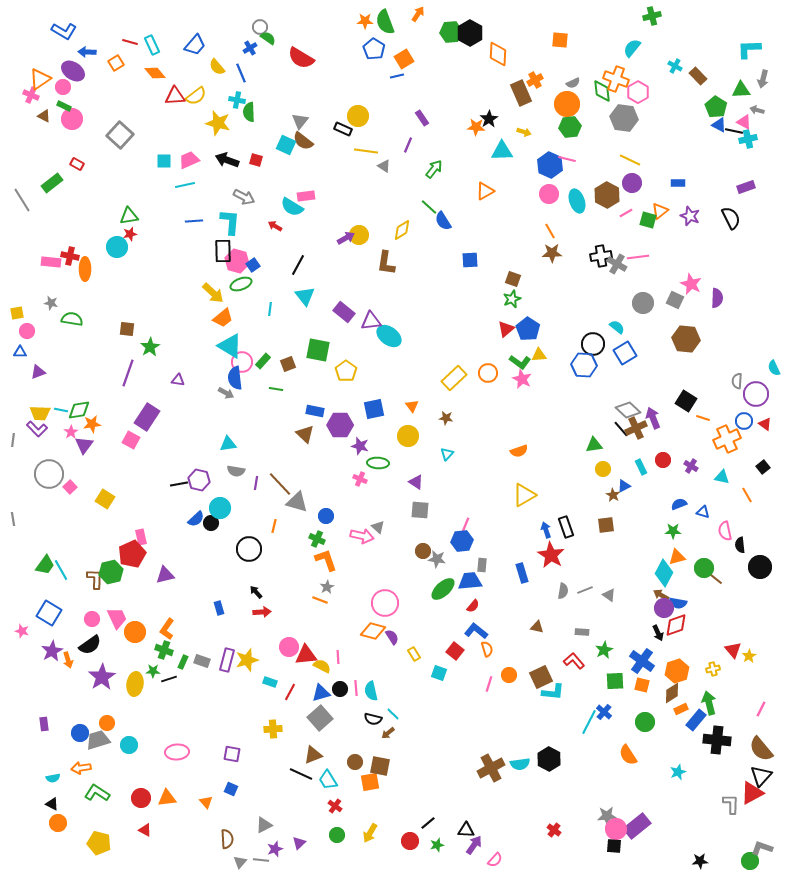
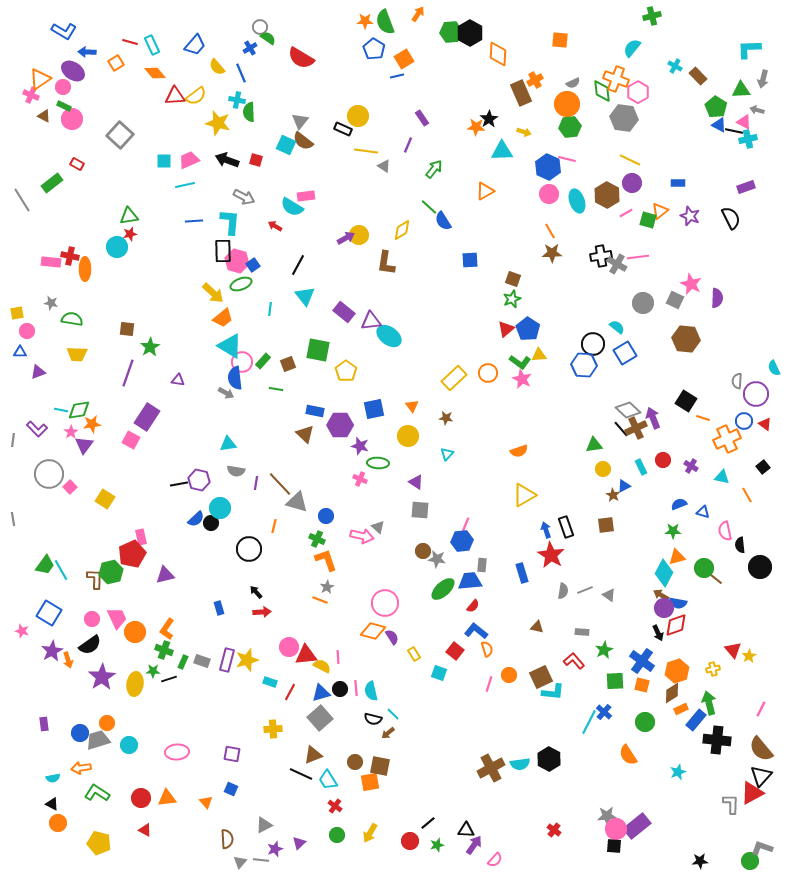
blue hexagon at (550, 165): moved 2 px left, 2 px down
yellow trapezoid at (40, 413): moved 37 px right, 59 px up
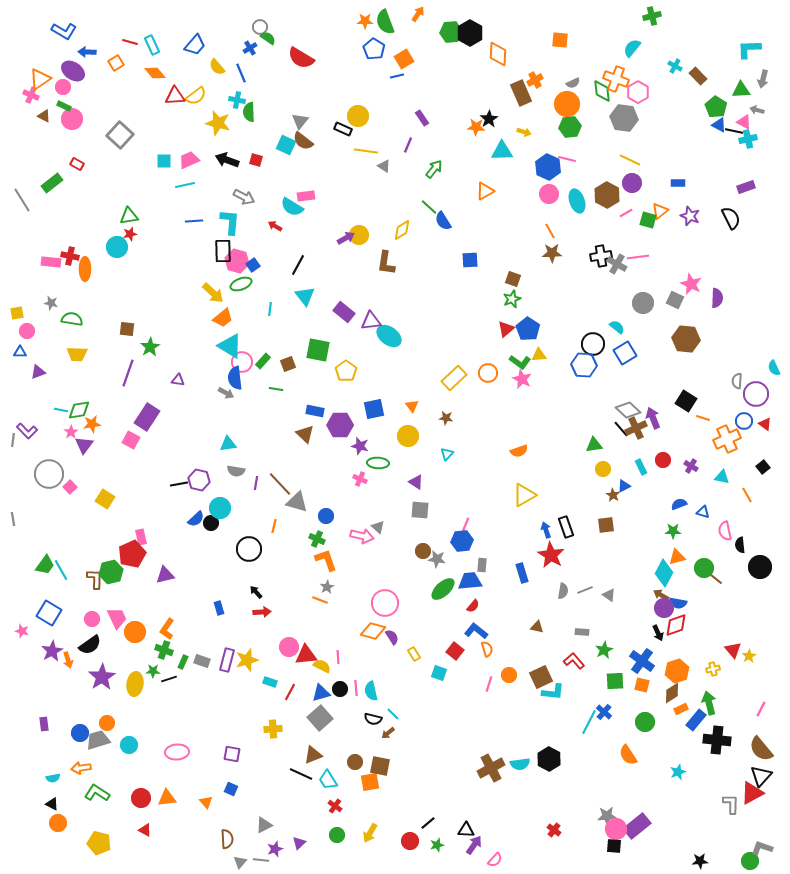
purple L-shape at (37, 429): moved 10 px left, 2 px down
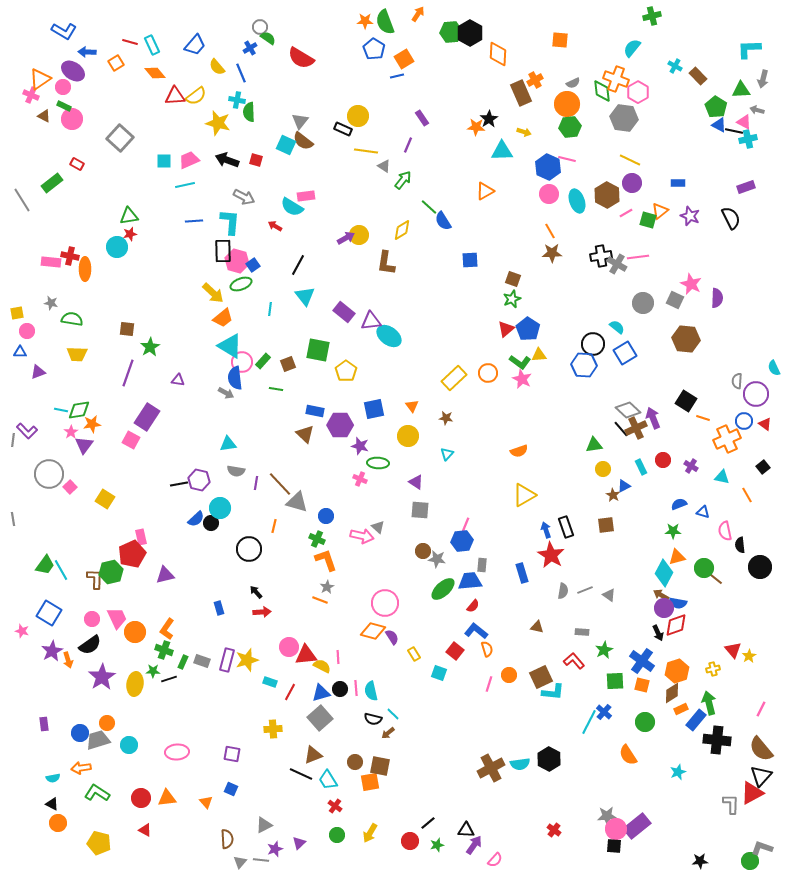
gray square at (120, 135): moved 3 px down
green arrow at (434, 169): moved 31 px left, 11 px down
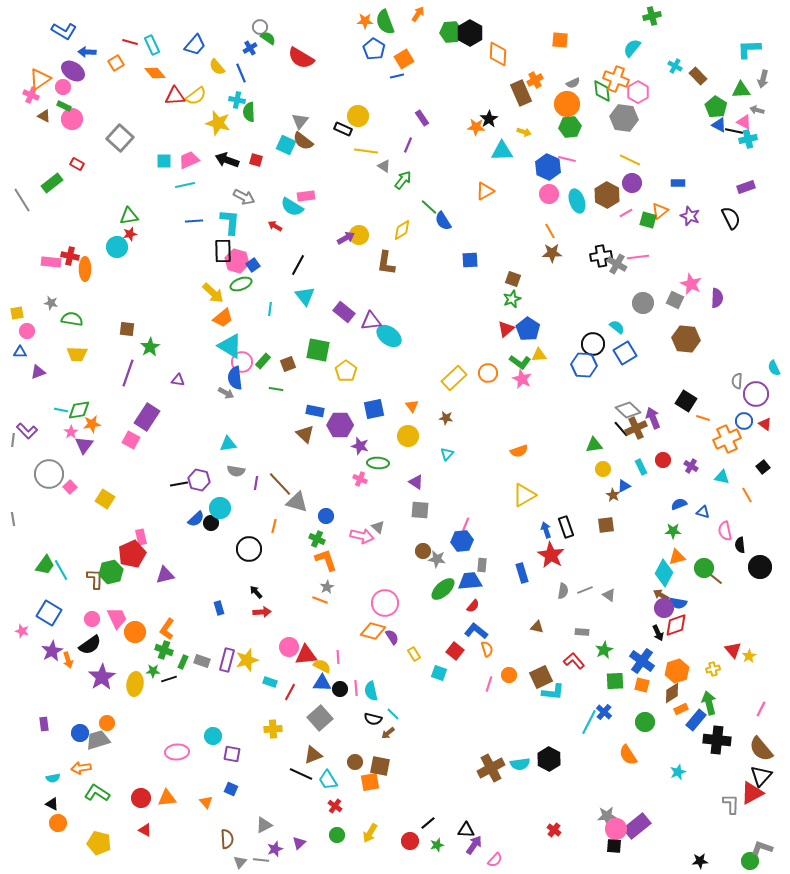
blue triangle at (321, 693): moved 1 px right, 10 px up; rotated 18 degrees clockwise
cyan circle at (129, 745): moved 84 px right, 9 px up
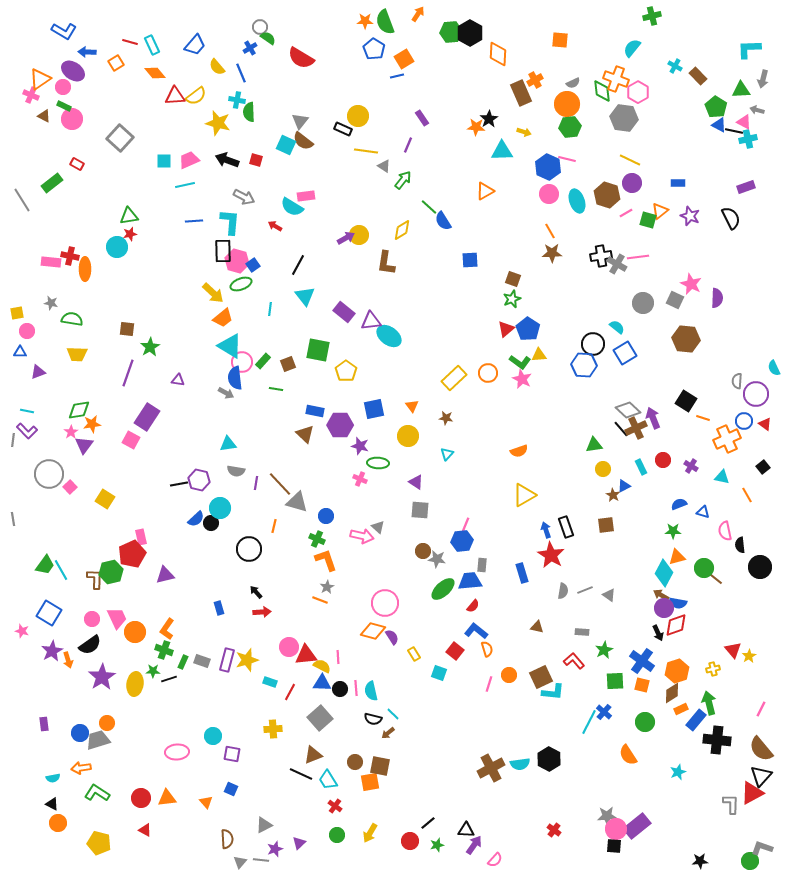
brown hexagon at (607, 195): rotated 10 degrees counterclockwise
cyan line at (61, 410): moved 34 px left, 1 px down
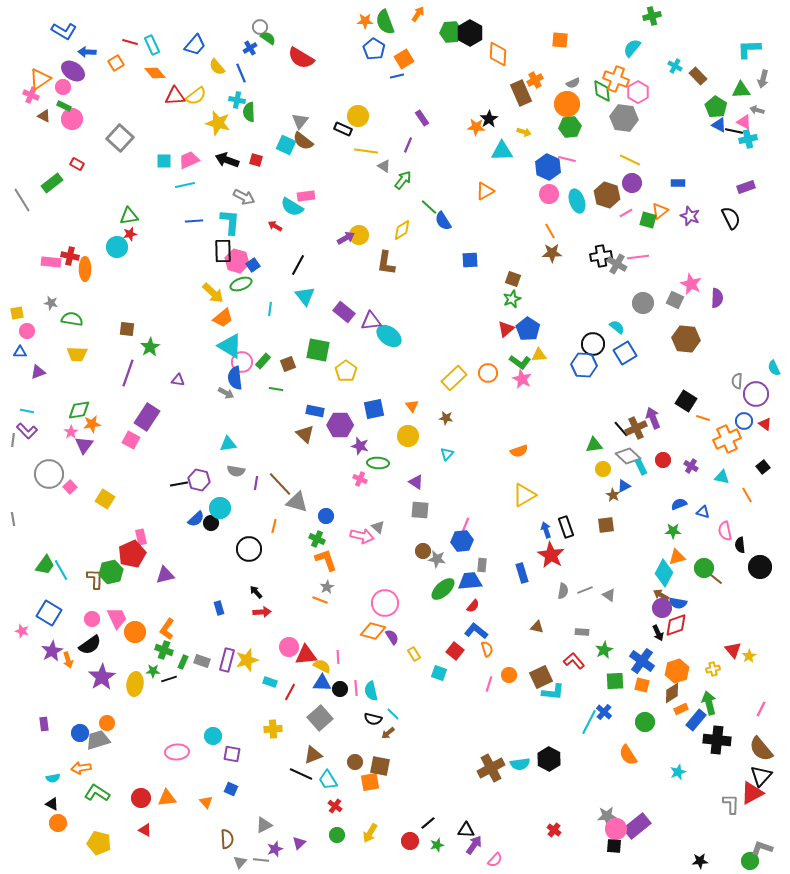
gray diamond at (628, 410): moved 46 px down
purple circle at (664, 608): moved 2 px left
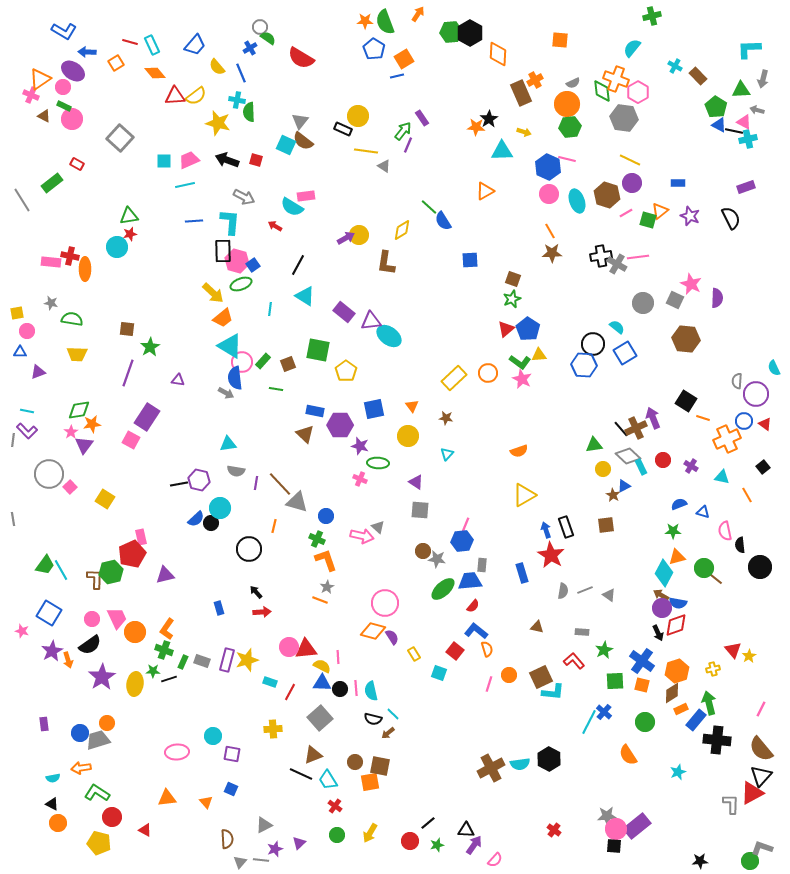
green arrow at (403, 180): moved 49 px up
cyan triangle at (305, 296): rotated 20 degrees counterclockwise
red triangle at (306, 655): moved 6 px up
red circle at (141, 798): moved 29 px left, 19 px down
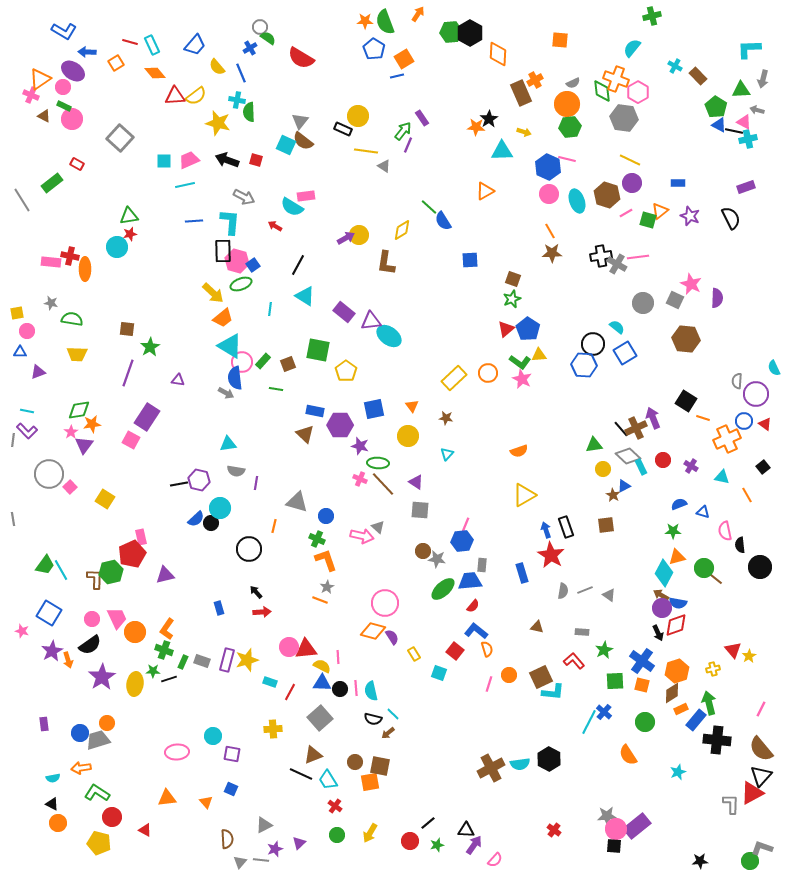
brown line at (280, 484): moved 103 px right
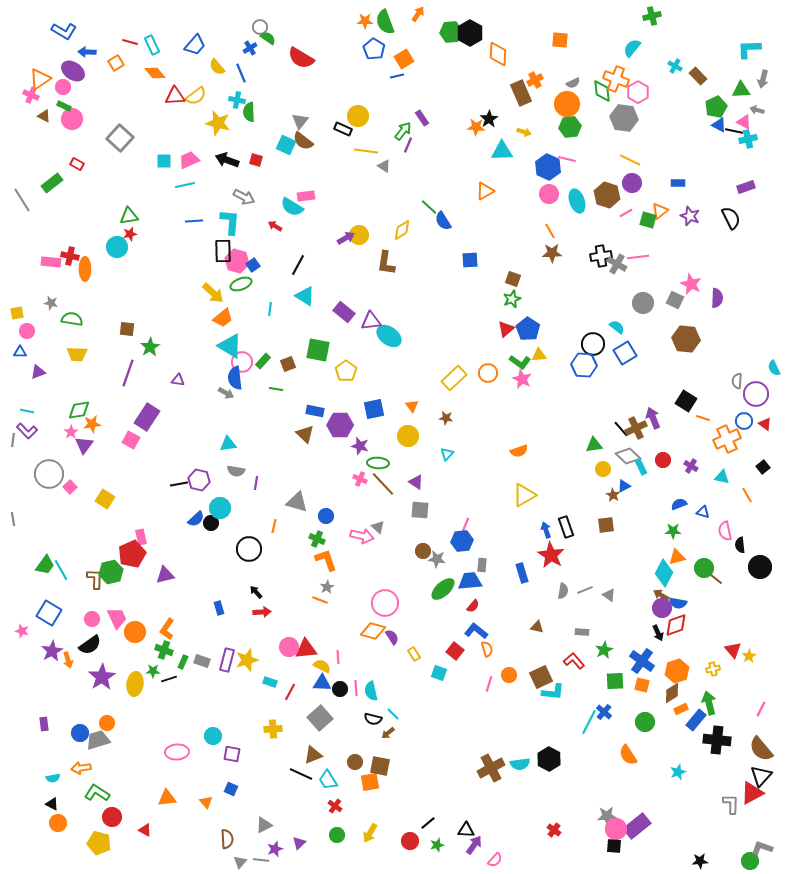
green pentagon at (716, 107): rotated 15 degrees clockwise
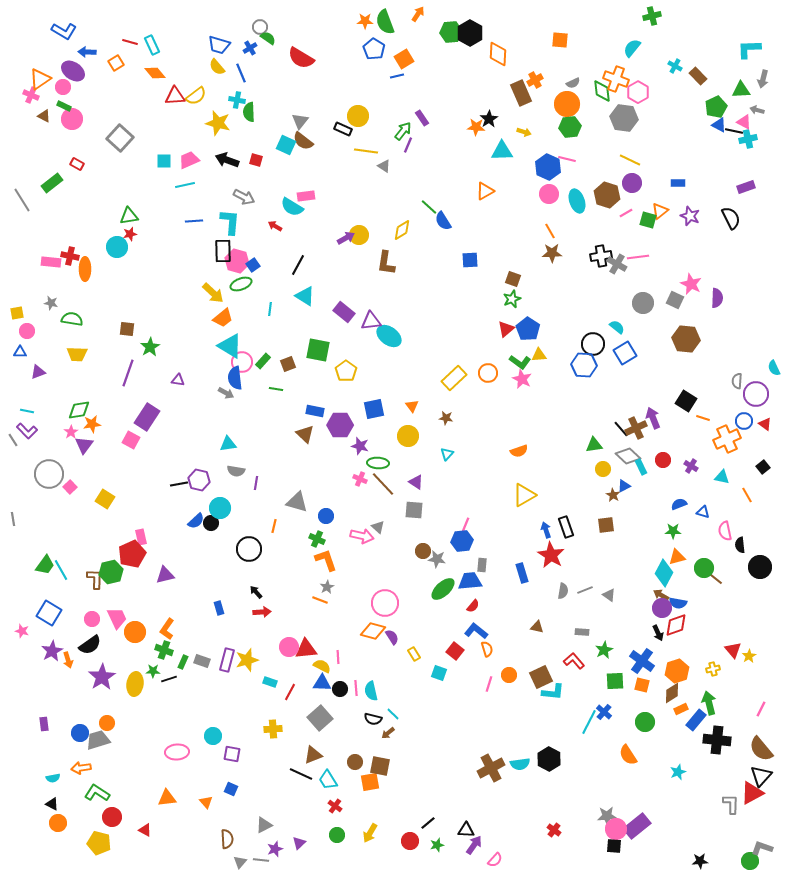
blue trapezoid at (195, 45): moved 24 px right; rotated 65 degrees clockwise
gray line at (13, 440): rotated 40 degrees counterclockwise
gray square at (420, 510): moved 6 px left
blue semicircle at (196, 519): moved 2 px down
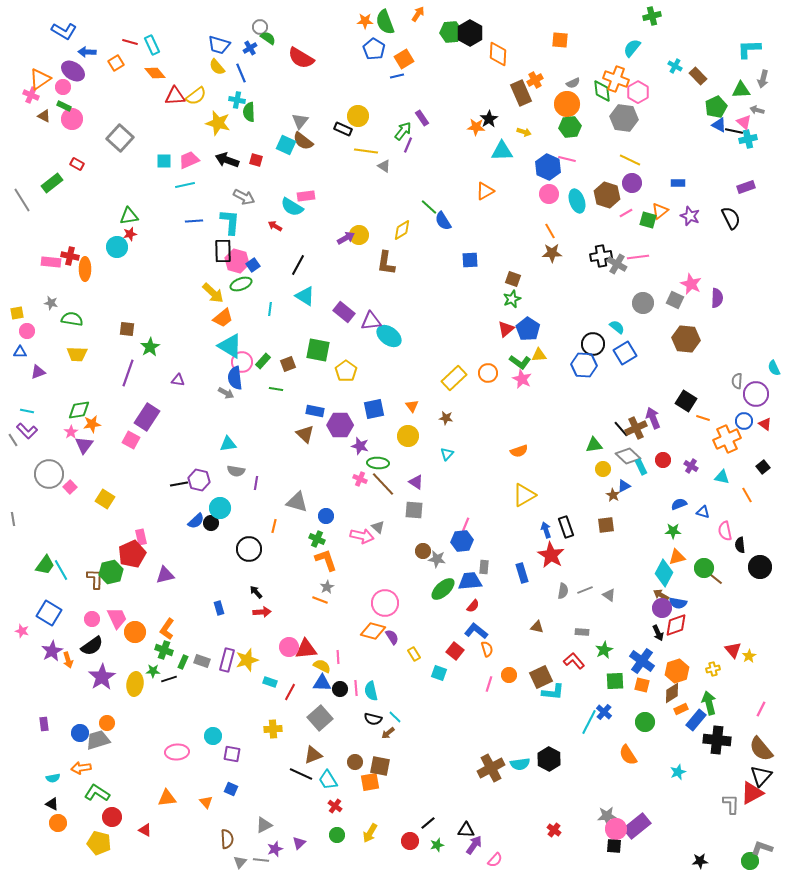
pink triangle at (744, 122): rotated 14 degrees clockwise
gray rectangle at (482, 565): moved 2 px right, 2 px down
black semicircle at (90, 645): moved 2 px right, 1 px down
cyan line at (393, 714): moved 2 px right, 3 px down
